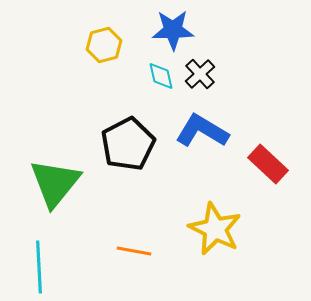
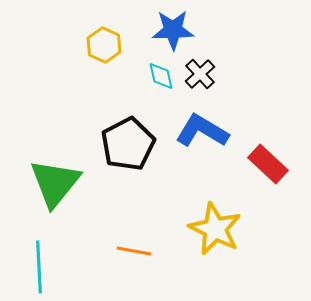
yellow hexagon: rotated 20 degrees counterclockwise
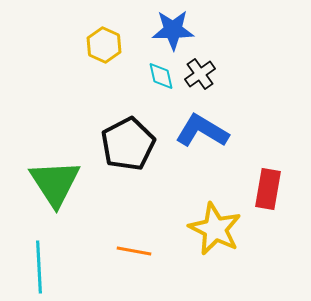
black cross: rotated 8 degrees clockwise
red rectangle: moved 25 px down; rotated 57 degrees clockwise
green triangle: rotated 12 degrees counterclockwise
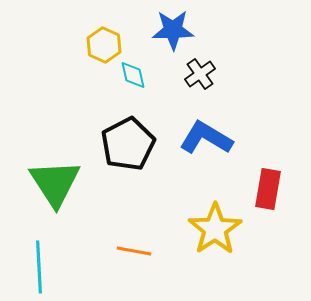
cyan diamond: moved 28 px left, 1 px up
blue L-shape: moved 4 px right, 7 px down
yellow star: rotated 12 degrees clockwise
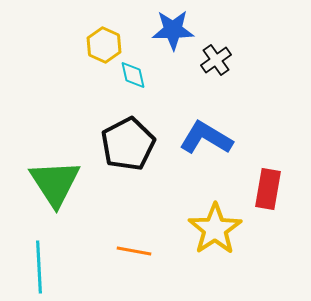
black cross: moved 16 px right, 14 px up
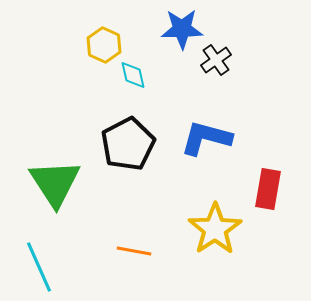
blue star: moved 9 px right, 1 px up
blue L-shape: rotated 16 degrees counterclockwise
cyan line: rotated 21 degrees counterclockwise
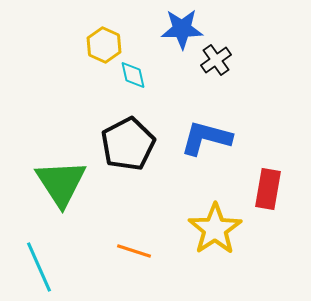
green triangle: moved 6 px right
orange line: rotated 8 degrees clockwise
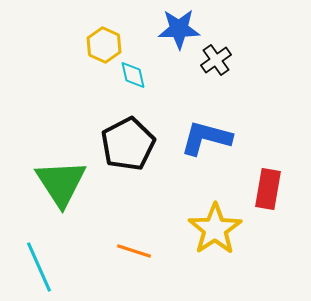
blue star: moved 3 px left
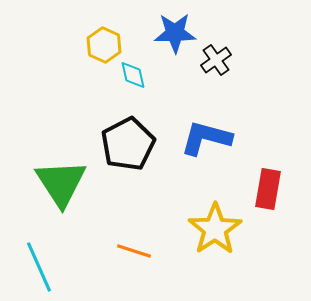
blue star: moved 4 px left, 4 px down
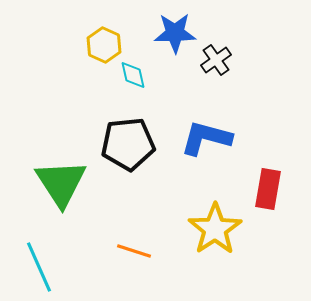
black pentagon: rotated 22 degrees clockwise
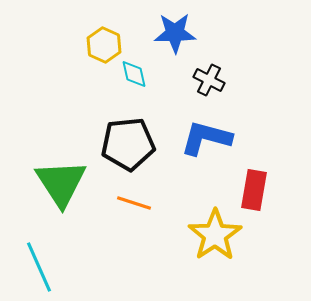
black cross: moved 7 px left, 20 px down; rotated 28 degrees counterclockwise
cyan diamond: moved 1 px right, 1 px up
red rectangle: moved 14 px left, 1 px down
yellow star: moved 6 px down
orange line: moved 48 px up
